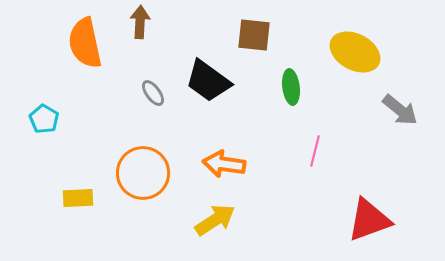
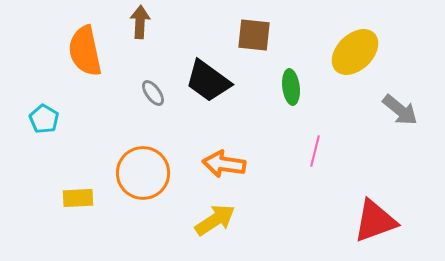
orange semicircle: moved 8 px down
yellow ellipse: rotated 72 degrees counterclockwise
red triangle: moved 6 px right, 1 px down
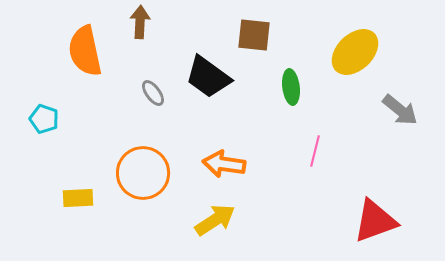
black trapezoid: moved 4 px up
cyan pentagon: rotated 12 degrees counterclockwise
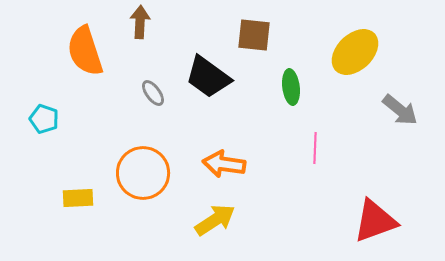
orange semicircle: rotated 6 degrees counterclockwise
pink line: moved 3 px up; rotated 12 degrees counterclockwise
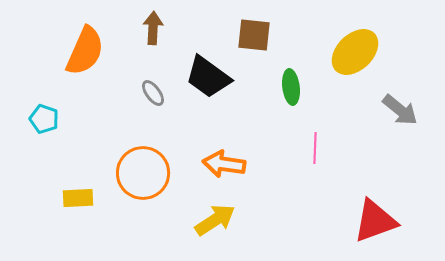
brown arrow: moved 13 px right, 6 px down
orange semicircle: rotated 138 degrees counterclockwise
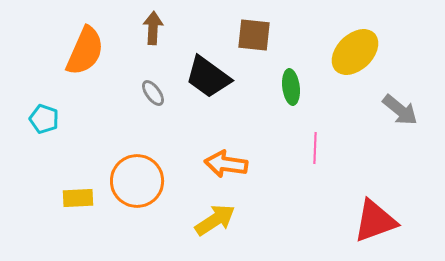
orange arrow: moved 2 px right
orange circle: moved 6 px left, 8 px down
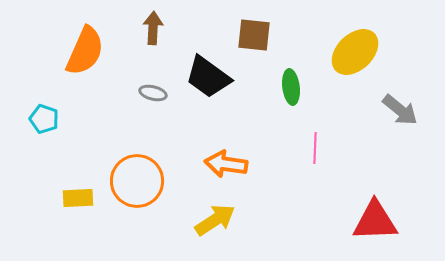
gray ellipse: rotated 40 degrees counterclockwise
red triangle: rotated 18 degrees clockwise
